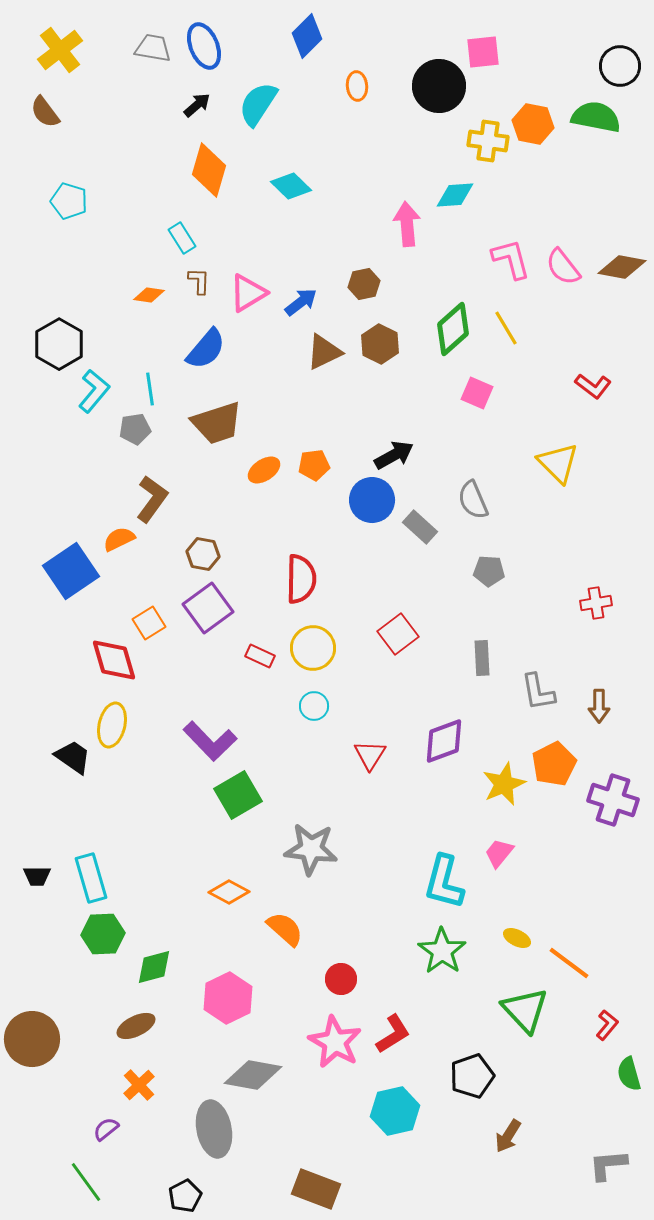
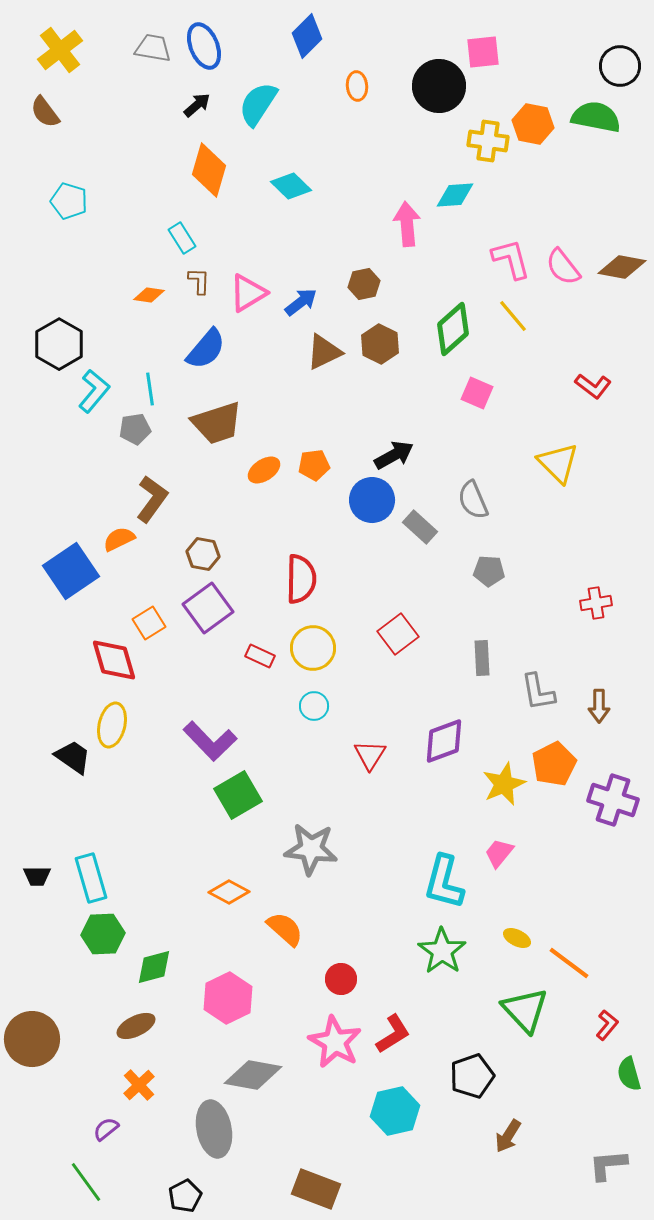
yellow line at (506, 328): moved 7 px right, 12 px up; rotated 9 degrees counterclockwise
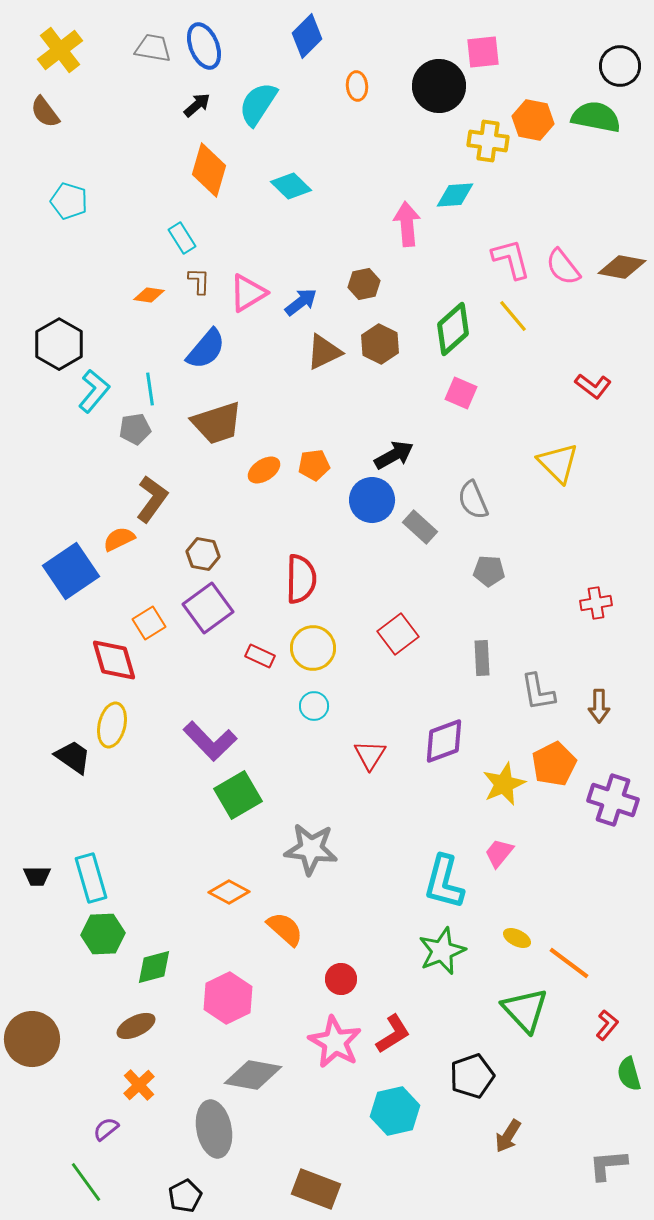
orange hexagon at (533, 124): moved 4 px up
pink square at (477, 393): moved 16 px left
green star at (442, 951): rotated 15 degrees clockwise
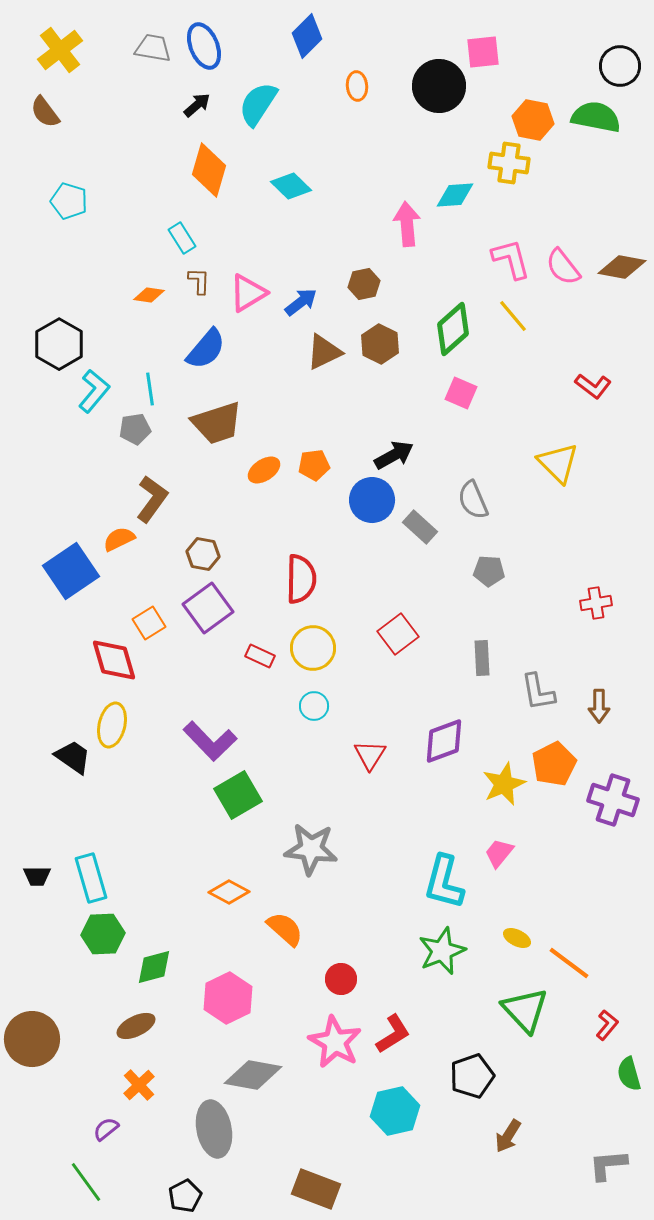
yellow cross at (488, 141): moved 21 px right, 22 px down
